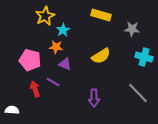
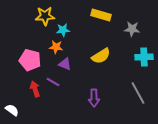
yellow star: rotated 24 degrees clockwise
cyan star: rotated 24 degrees clockwise
cyan cross: rotated 18 degrees counterclockwise
gray line: rotated 15 degrees clockwise
white semicircle: rotated 32 degrees clockwise
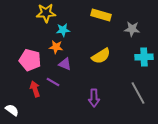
yellow star: moved 1 px right, 3 px up
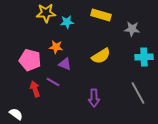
cyan star: moved 4 px right, 8 px up
white semicircle: moved 4 px right, 4 px down
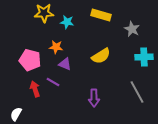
yellow star: moved 2 px left
cyan star: rotated 16 degrees clockwise
gray star: rotated 21 degrees clockwise
gray line: moved 1 px left, 1 px up
white semicircle: rotated 96 degrees counterclockwise
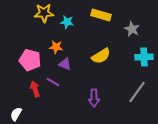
gray line: rotated 65 degrees clockwise
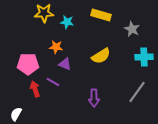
pink pentagon: moved 2 px left, 4 px down; rotated 15 degrees counterclockwise
